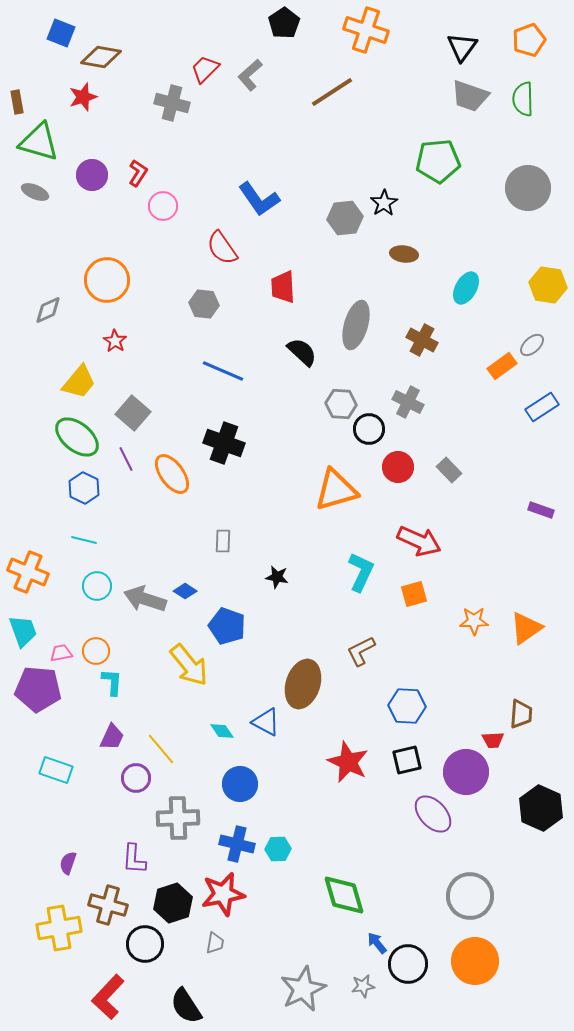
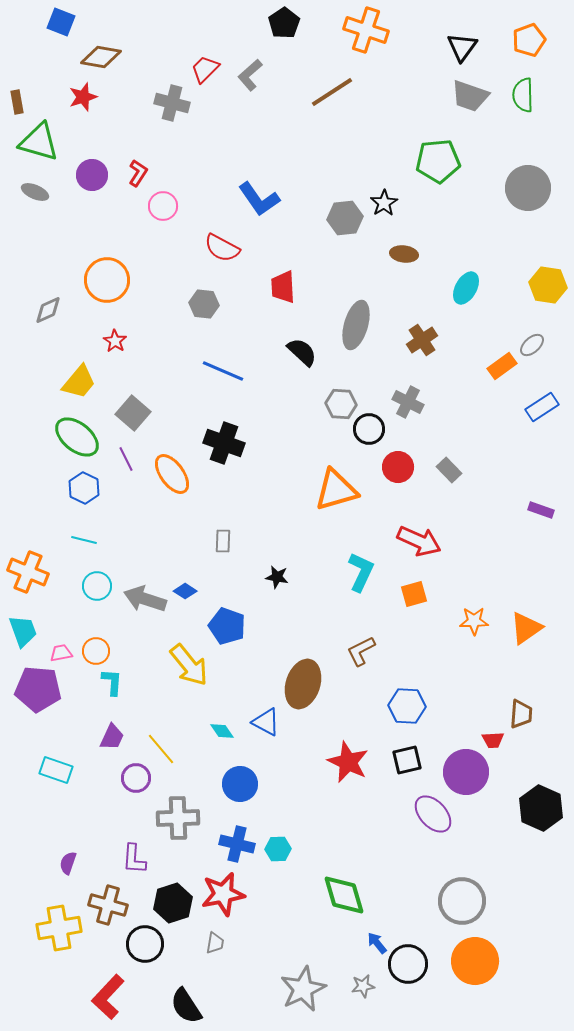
blue square at (61, 33): moved 11 px up
green semicircle at (523, 99): moved 4 px up
red semicircle at (222, 248): rotated 27 degrees counterclockwise
brown cross at (422, 340): rotated 28 degrees clockwise
gray circle at (470, 896): moved 8 px left, 5 px down
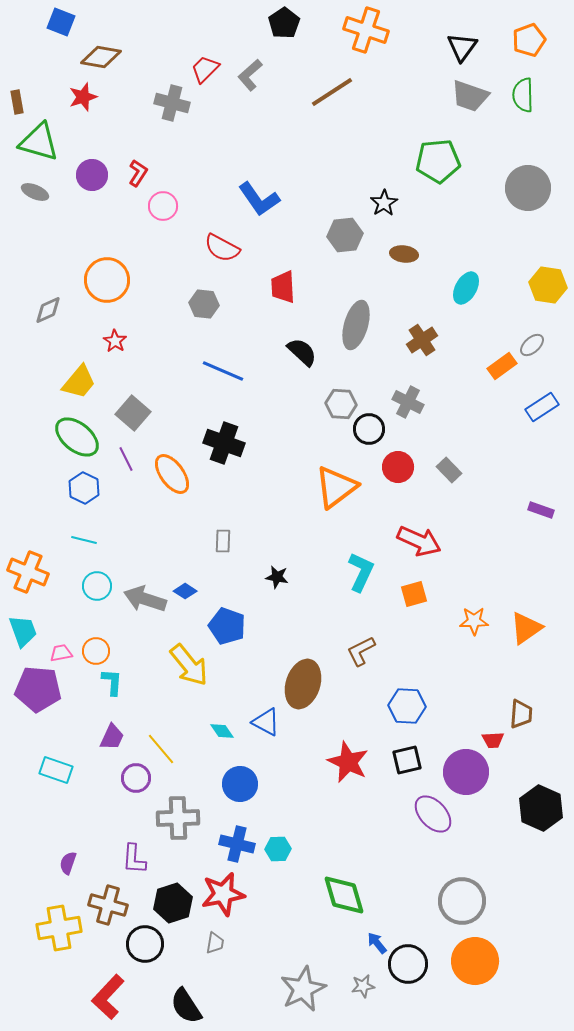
gray hexagon at (345, 218): moved 17 px down
orange triangle at (336, 490): moved 3 px up; rotated 21 degrees counterclockwise
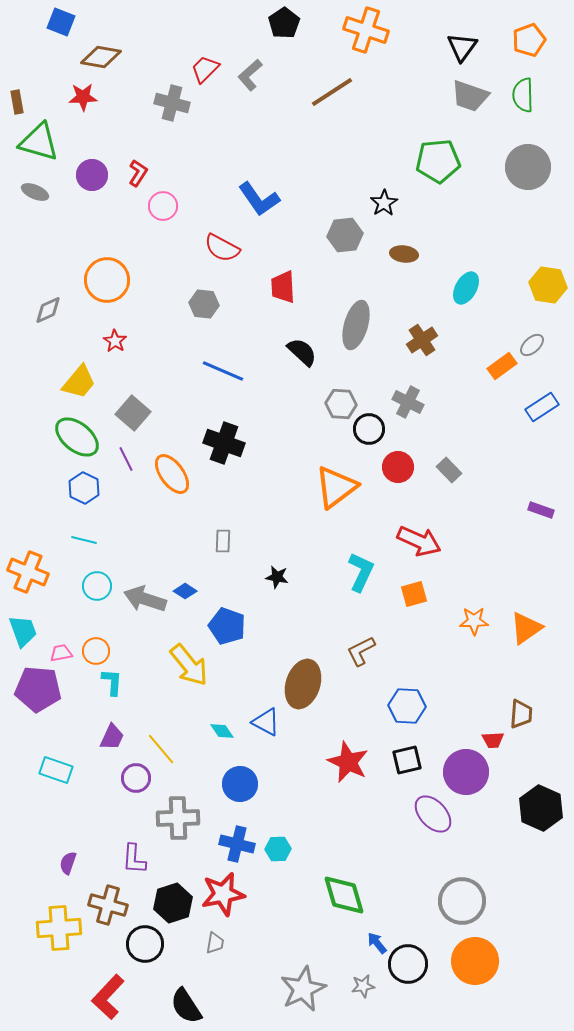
red star at (83, 97): rotated 16 degrees clockwise
gray circle at (528, 188): moved 21 px up
yellow cross at (59, 928): rotated 6 degrees clockwise
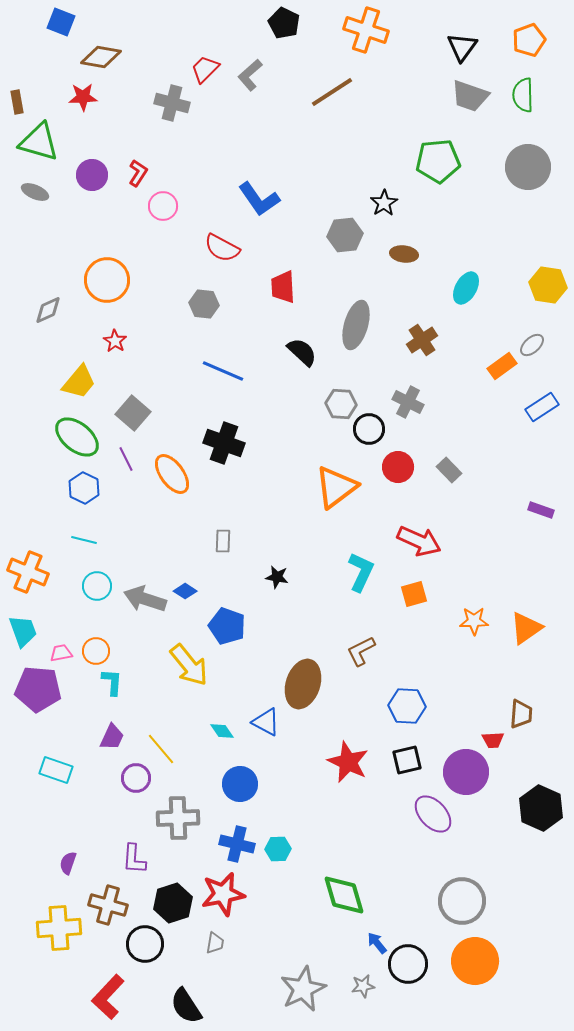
black pentagon at (284, 23): rotated 12 degrees counterclockwise
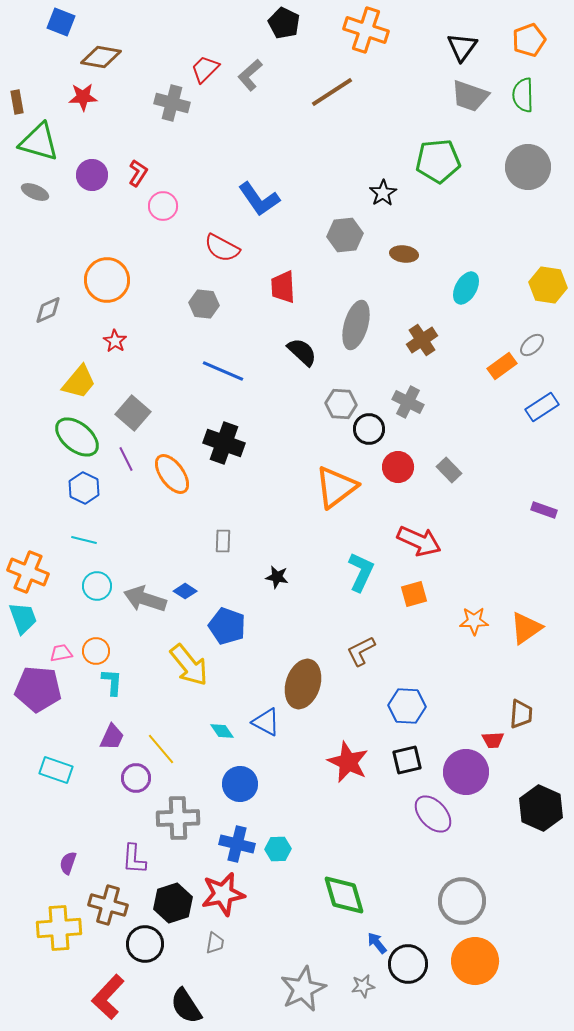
black star at (384, 203): moved 1 px left, 10 px up
purple rectangle at (541, 510): moved 3 px right
cyan trapezoid at (23, 631): moved 13 px up
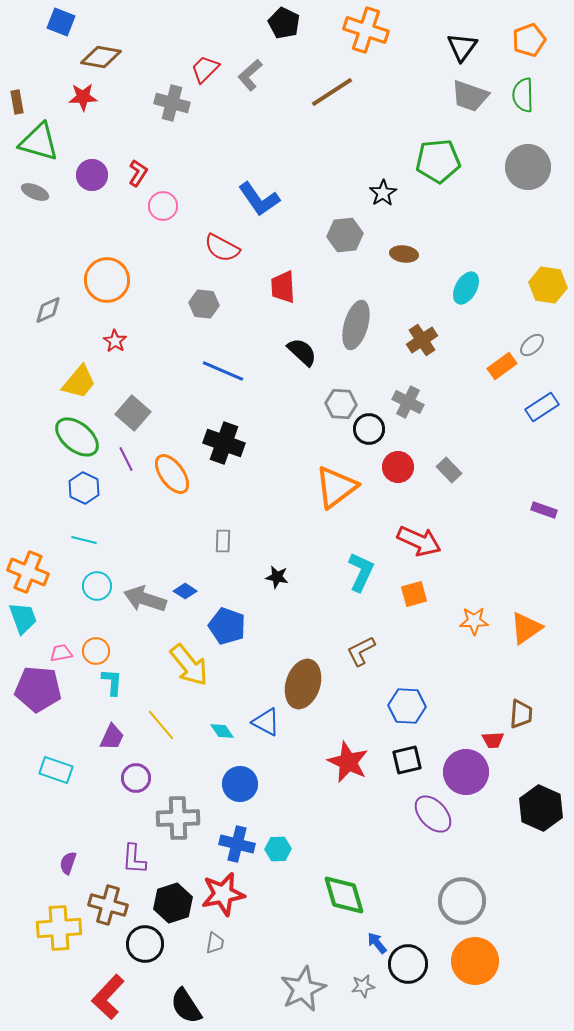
yellow line at (161, 749): moved 24 px up
